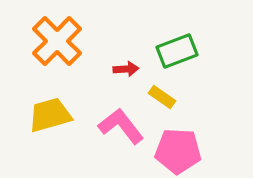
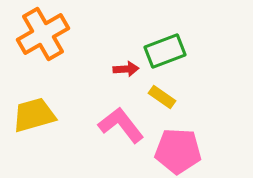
orange cross: moved 14 px left, 7 px up; rotated 15 degrees clockwise
green rectangle: moved 12 px left
yellow trapezoid: moved 16 px left
pink L-shape: moved 1 px up
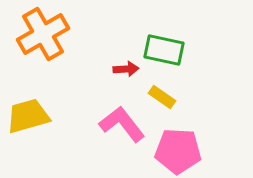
green rectangle: moved 1 px left, 1 px up; rotated 33 degrees clockwise
yellow trapezoid: moved 6 px left, 1 px down
pink L-shape: moved 1 px right, 1 px up
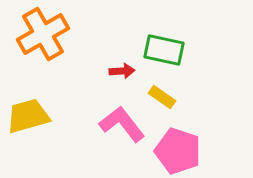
red arrow: moved 4 px left, 2 px down
pink pentagon: rotated 15 degrees clockwise
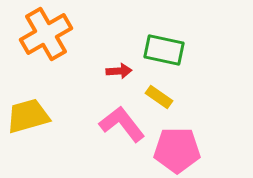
orange cross: moved 3 px right
red arrow: moved 3 px left
yellow rectangle: moved 3 px left
pink pentagon: moved 1 px left, 1 px up; rotated 18 degrees counterclockwise
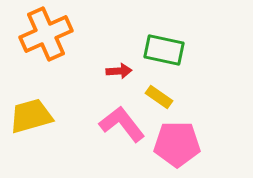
orange cross: rotated 6 degrees clockwise
yellow trapezoid: moved 3 px right
pink pentagon: moved 6 px up
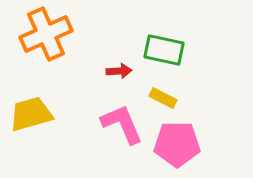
yellow rectangle: moved 4 px right, 1 px down; rotated 8 degrees counterclockwise
yellow trapezoid: moved 2 px up
pink L-shape: rotated 15 degrees clockwise
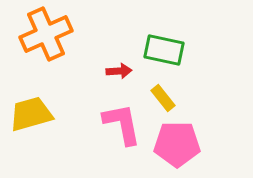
yellow rectangle: rotated 24 degrees clockwise
pink L-shape: rotated 12 degrees clockwise
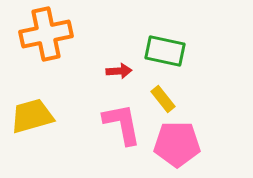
orange cross: rotated 12 degrees clockwise
green rectangle: moved 1 px right, 1 px down
yellow rectangle: moved 1 px down
yellow trapezoid: moved 1 px right, 2 px down
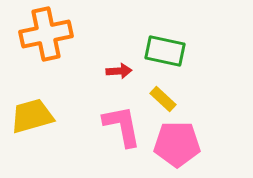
yellow rectangle: rotated 8 degrees counterclockwise
pink L-shape: moved 2 px down
